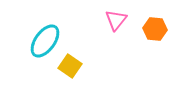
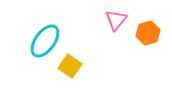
orange hexagon: moved 7 px left, 4 px down; rotated 20 degrees counterclockwise
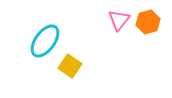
pink triangle: moved 3 px right
orange hexagon: moved 11 px up
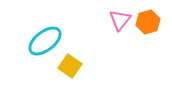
pink triangle: moved 1 px right
cyan ellipse: rotated 16 degrees clockwise
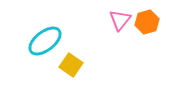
orange hexagon: moved 1 px left
yellow square: moved 1 px right, 1 px up
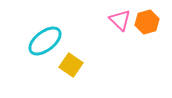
pink triangle: rotated 25 degrees counterclockwise
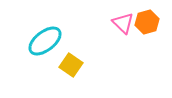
pink triangle: moved 3 px right, 3 px down
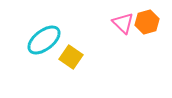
cyan ellipse: moved 1 px left, 1 px up
yellow square: moved 8 px up
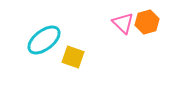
yellow square: moved 2 px right; rotated 15 degrees counterclockwise
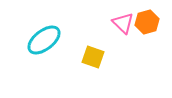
yellow square: moved 20 px right
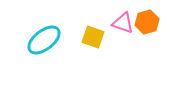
pink triangle: rotated 25 degrees counterclockwise
yellow square: moved 20 px up
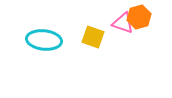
orange hexagon: moved 8 px left, 5 px up
cyan ellipse: rotated 44 degrees clockwise
